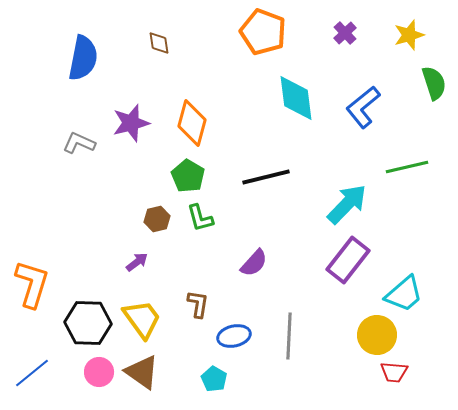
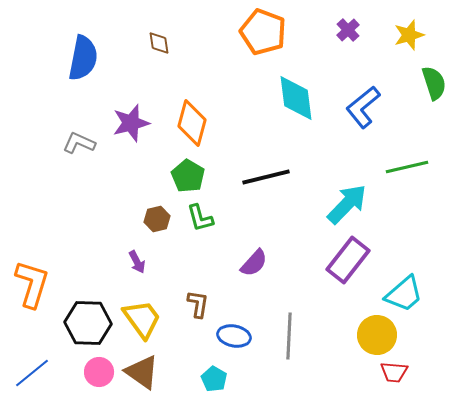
purple cross: moved 3 px right, 3 px up
purple arrow: rotated 100 degrees clockwise
blue ellipse: rotated 24 degrees clockwise
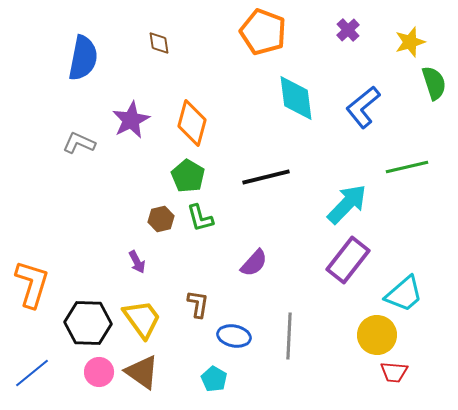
yellow star: moved 1 px right, 7 px down
purple star: moved 3 px up; rotated 12 degrees counterclockwise
brown hexagon: moved 4 px right
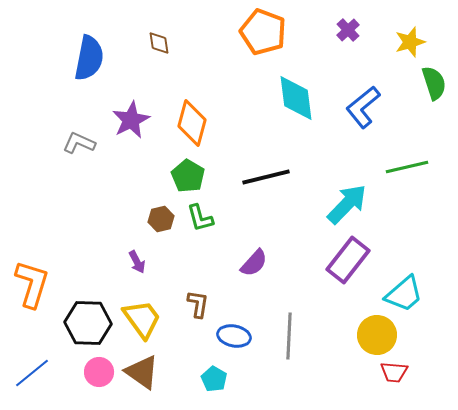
blue semicircle: moved 6 px right
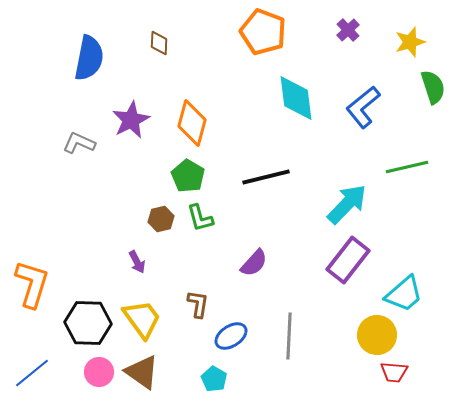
brown diamond: rotated 10 degrees clockwise
green semicircle: moved 1 px left, 4 px down
blue ellipse: moved 3 px left; rotated 44 degrees counterclockwise
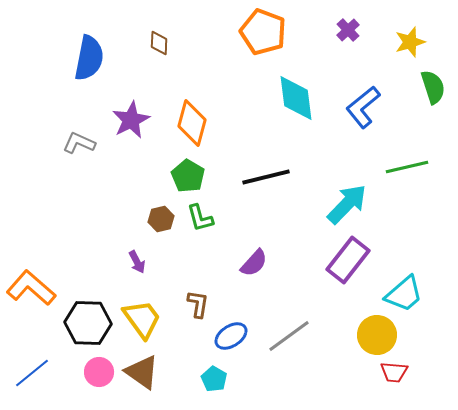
orange L-shape: moved 1 px left, 4 px down; rotated 66 degrees counterclockwise
gray line: rotated 51 degrees clockwise
